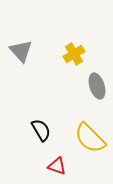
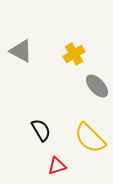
gray triangle: rotated 20 degrees counterclockwise
gray ellipse: rotated 25 degrees counterclockwise
red triangle: rotated 36 degrees counterclockwise
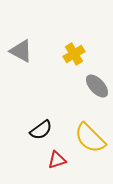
black semicircle: rotated 85 degrees clockwise
red triangle: moved 6 px up
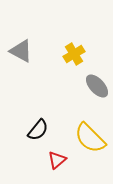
black semicircle: moved 3 px left; rotated 15 degrees counterclockwise
red triangle: rotated 24 degrees counterclockwise
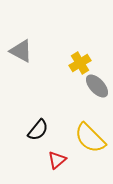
yellow cross: moved 6 px right, 9 px down
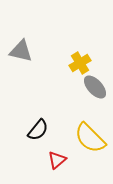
gray triangle: rotated 15 degrees counterclockwise
gray ellipse: moved 2 px left, 1 px down
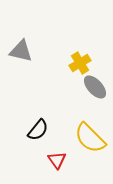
red triangle: rotated 24 degrees counterclockwise
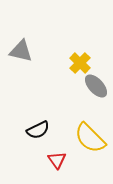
yellow cross: rotated 15 degrees counterclockwise
gray ellipse: moved 1 px right, 1 px up
black semicircle: rotated 25 degrees clockwise
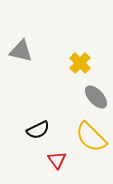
gray ellipse: moved 11 px down
yellow semicircle: moved 1 px right, 1 px up
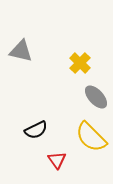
black semicircle: moved 2 px left
